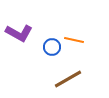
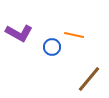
orange line: moved 5 px up
brown line: moved 21 px right; rotated 20 degrees counterclockwise
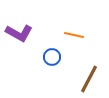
blue circle: moved 10 px down
brown line: rotated 12 degrees counterclockwise
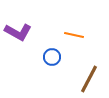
purple L-shape: moved 1 px left, 1 px up
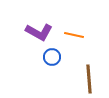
purple L-shape: moved 21 px right
brown line: rotated 32 degrees counterclockwise
